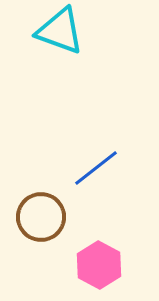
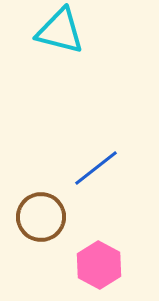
cyan triangle: rotated 6 degrees counterclockwise
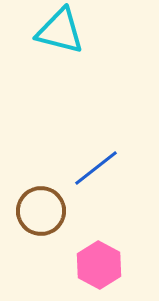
brown circle: moved 6 px up
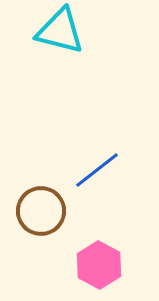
blue line: moved 1 px right, 2 px down
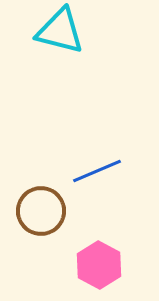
blue line: moved 1 px down; rotated 15 degrees clockwise
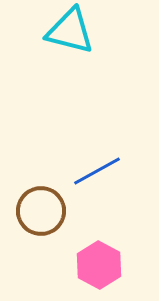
cyan triangle: moved 10 px right
blue line: rotated 6 degrees counterclockwise
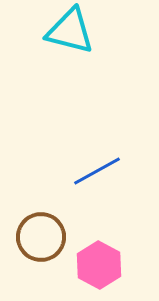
brown circle: moved 26 px down
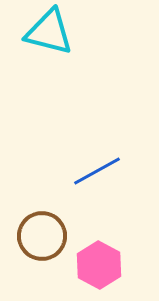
cyan triangle: moved 21 px left, 1 px down
brown circle: moved 1 px right, 1 px up
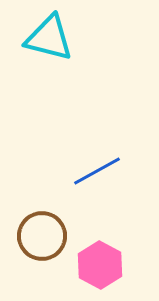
cyan triangle: moved 6 px down
pink hexagon: moved 1 px right
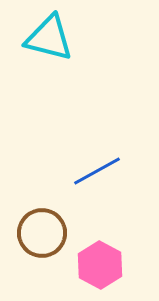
brown circle: moved 3 px up
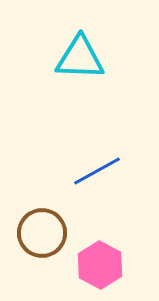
cyan triangle: moved 31 px right, 20 px down; rotated 12 degrees counterclockwise
